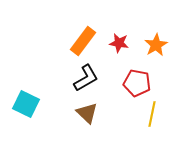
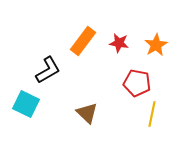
black L-shape: moved 38 px left, 8 px up
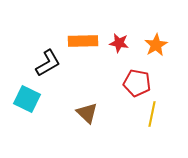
orange rectangle: rotated 52 degrees clockwise
black L-shape: moved 7 px up
cyan square: moved 1 px right, 5 px up
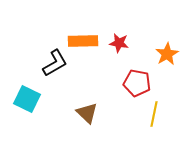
orange star: moved 11 px right, 9 px down
black L-shape: moved 7 px right
yellow line: moved 2 px right
